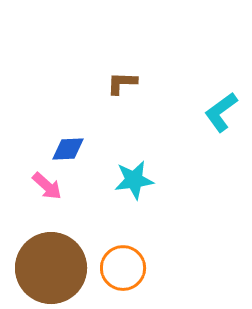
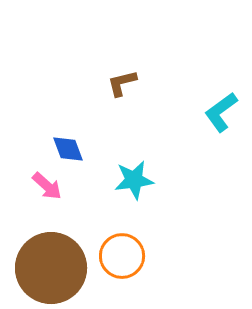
brown L-shape: rotated 16 degrees counterclockwise
blue diamond: rotated 72 degrees clockwise
orange circle: moved 1 px left, 12 px up
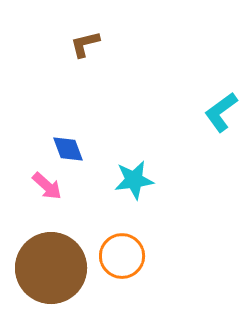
brown L-shape: moved 37 px left, 39 px up
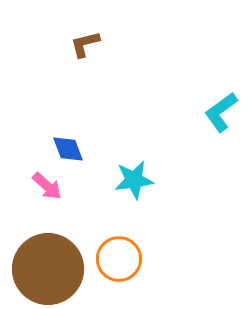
orange circle: moved 3 px left, 3 px down
brown circle: moved 3 px left, 1 px down
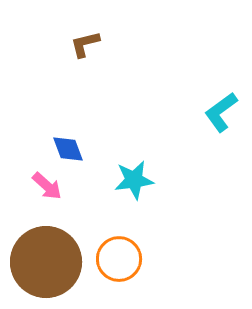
brown circle: moved 2 px left, 7 px up
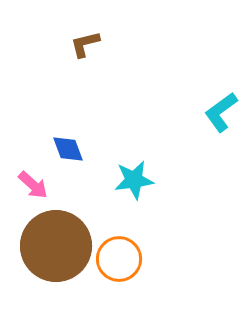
pink arrow: moved 14 px left, 1 px up
brown circle: moved 10 px right, 16 px up
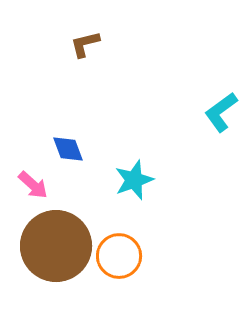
cyan star: rotated 12 degrees counterclockwise
orange circle: moved 3 px up
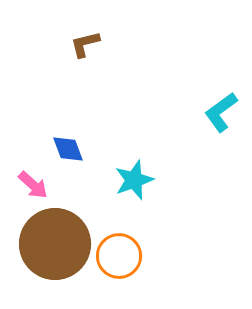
brown circle: moved 1 px left, 2 px up
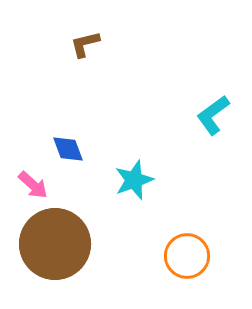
cyan L-shape: moved 8 px left, 3 px down
orange circle: moved 68 px right
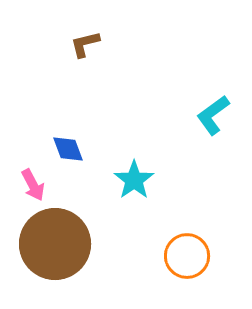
cyan star: rotated 15 degrees counterclockwise
pink arrow: rotated 20 degrees clockwise
